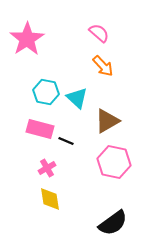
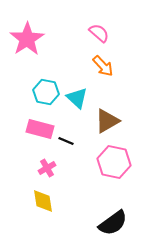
yellow diamond: moved 7 px left, 2 px down
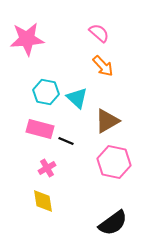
pink star: rotated 28 degrees clockwise
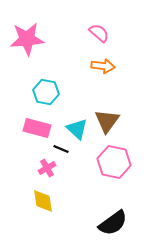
orange arrow: rotated 40 degrees counterclockwise
cyan triangle: moved 31 px down
brown triangle: rotated 24 degrees counterclockwise
pink rectangle: moved 3 px left, 1 px up
black line: moved 5 px left, 8 px down
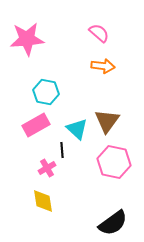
pink rectangle: moved 1 px left, 3 px up; rotated 44 degrees counterclockwise
black line: moved 1 px right, 1 px down; rotated 63 degrees clockwise
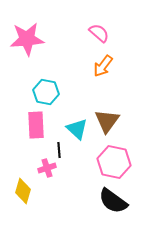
orange arrow: rotated 120 degrees clockwise
pink rectangle: rotated 64 degrees counterclockwise
black line: moved 3 px left
pink cross: rotated 12 degrees clockwise
yellow diamond: moved 20 px left, 10 px up; rotated 25 degrees clockwise
black semicircle: moved 22 px up; rotated 72 degrees clockwise
